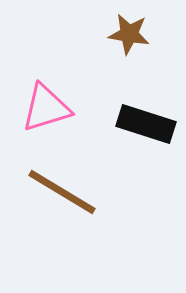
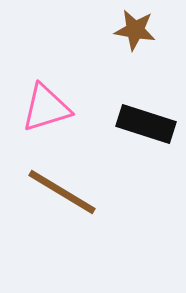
brown star: moved 6 px right, 4 px up
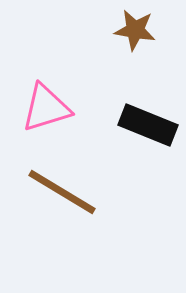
black rectangle: moved 2 px right, 1 px down; rotated 4 degrees clockwise
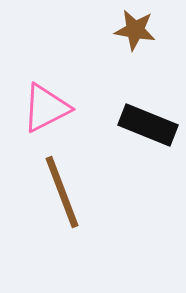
pink triangle: rotated 10 degrees counterclockwise
brown line: rotated 38 degrees clockwise
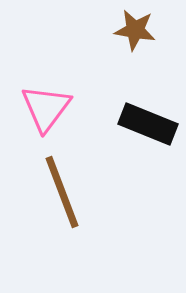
pink triangle: rotated 26 degrees counterclockwise
black rectangle: moved 1 px up
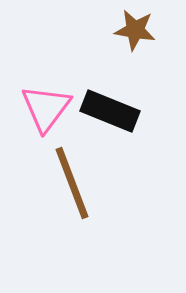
black rectangle: moved 38 px left, 13 px up
brown line: moved 10 px right, 9 px up
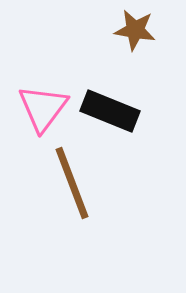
pink triangle: moved 3 px left
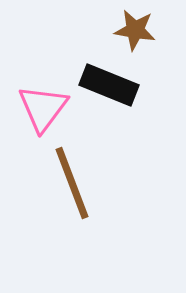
black rectangle: moved 1 px left, 26 px up
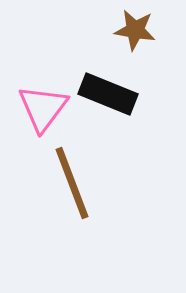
black rectangle: moved 1 px left, 9 px down
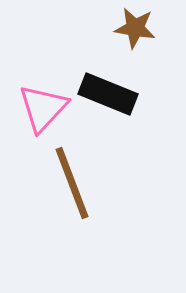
brown star: moved 2 px up
pink triangle: rotated 6 degrees clockwise
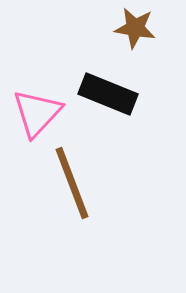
pink triangle: moved 6 px left, 5 px down
